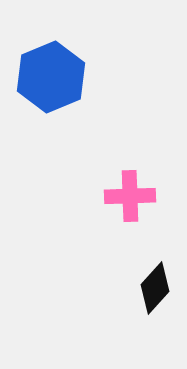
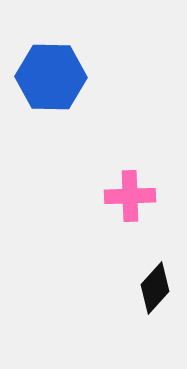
blue hexagon: rotated 24 degrees clockwise
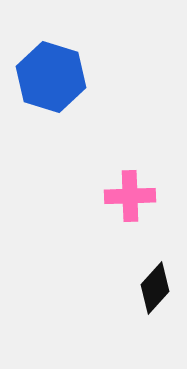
blue hexagon: rotated 16 degrees clockwise
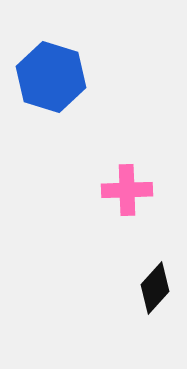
pink cross: moved 3 px left, 6 px up
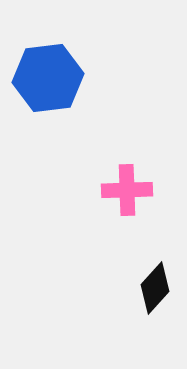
blue hexagon: moved 3 px left, 1 px down; rotated 24 degrees counterclockwise
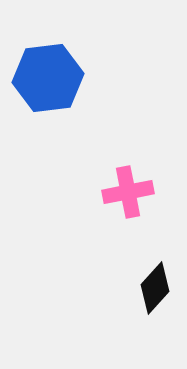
pink cross: moved 1 px right, 2 px down; rotated 9 degrees counterclockwise
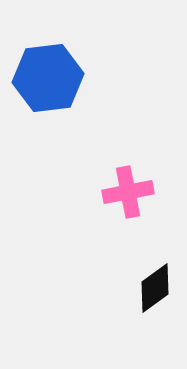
black diamond: rotated 12 degrees clockwise
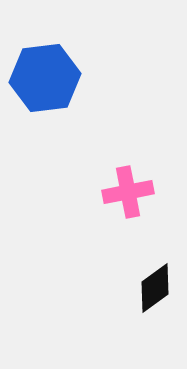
blue hexagon: moved 3 px left
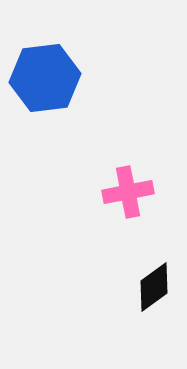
black diamond: moved 1 px left, 1 px up
